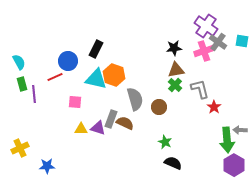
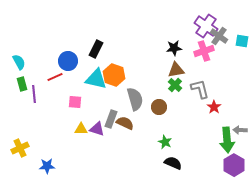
gray cross: moved 1 px right, 6 px up
purple triangle: moved 1 px left, 1 px down
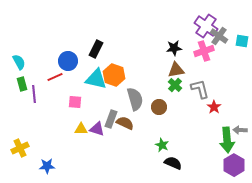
green star: moved 3 px left, 3 px down
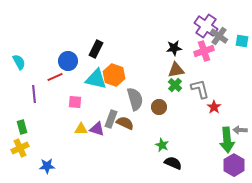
green rectangle: moved 43 px down
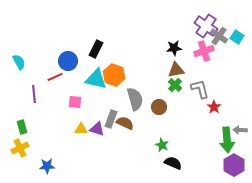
cyan square: moved 5 px left, 4 px up; rotated 24 degrees clockwise
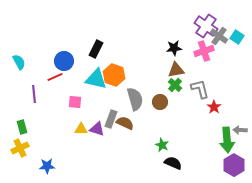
blue circle: moved 4 px left
brown circle: moved 1 px right, 5 px up
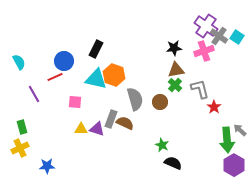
purple line: rotated 24 degrees counterclockwise
gray arrow: rotated 40 degrees clockwise
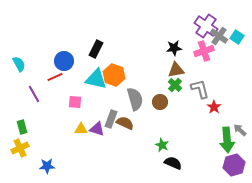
cyan semicircle: moved 2 px down
purple hexagon: rotated 15 degrees clockwise
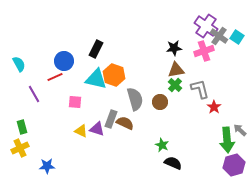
yellow triangle: moved 2 px down; rotated 24 degrees clockwise
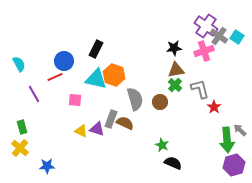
pink square: moved 2 px up
yellow cross: rotated 24 degrees counterclockwise
